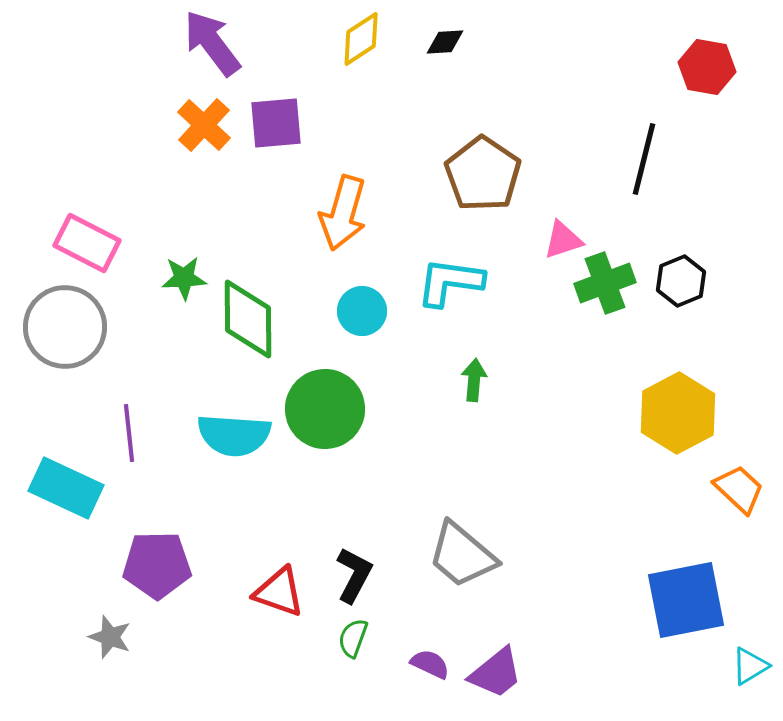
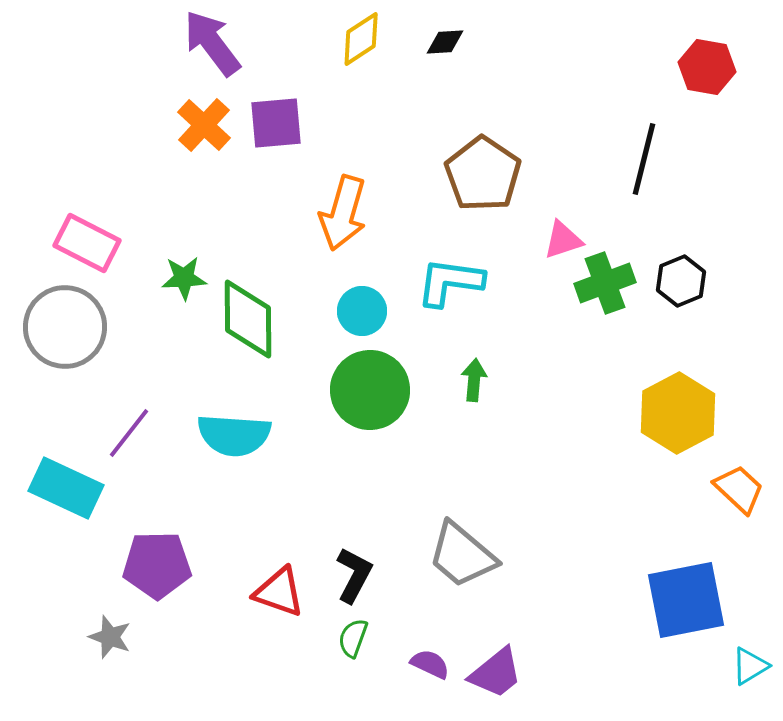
green circle: moved 45 px right, 19 px up
purple line: rotated 44 degrees clockwise
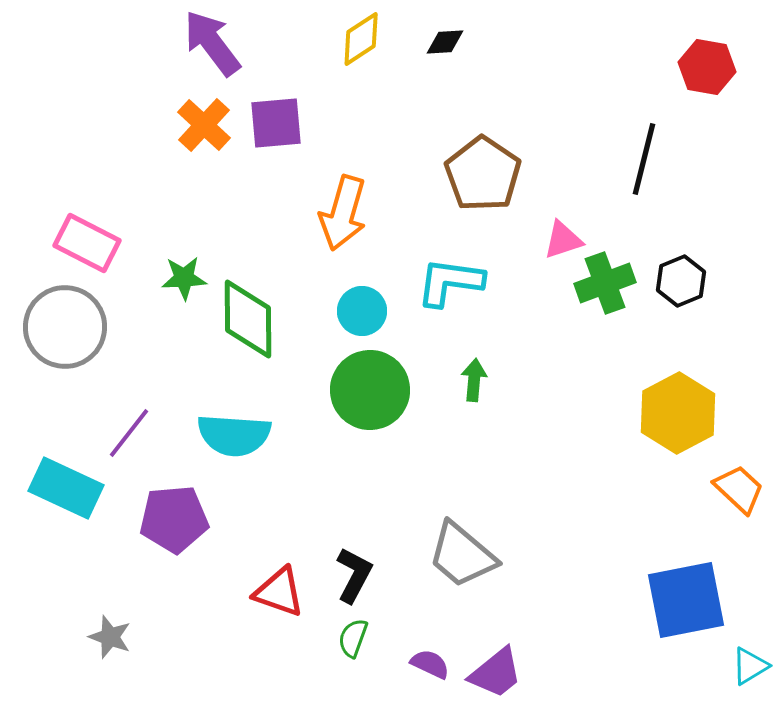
purple pentagon: moved 17 px right, 46 px up; rotated 4 degrees counterclockwise
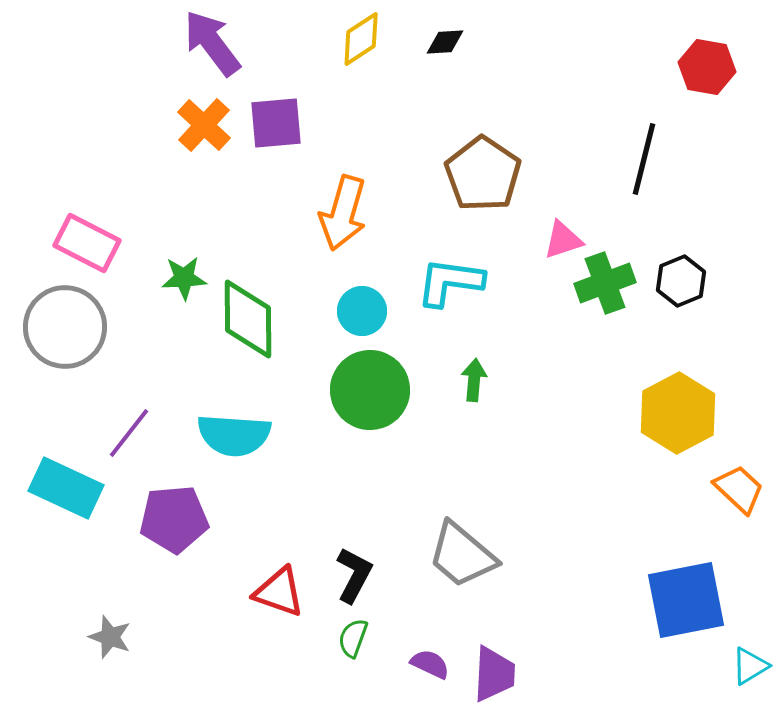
purple trapezoid: moved 2 px left, 1 px down; rotated 48 degrees counterclockwise
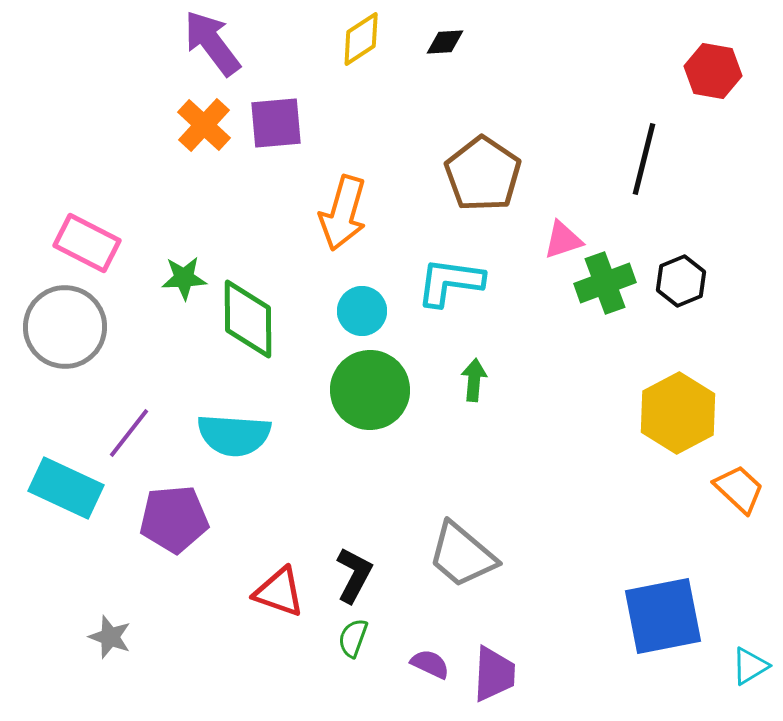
red hexagon: moved 6 px right, 4 px down
blue square: moved 23 px left, 16 px down
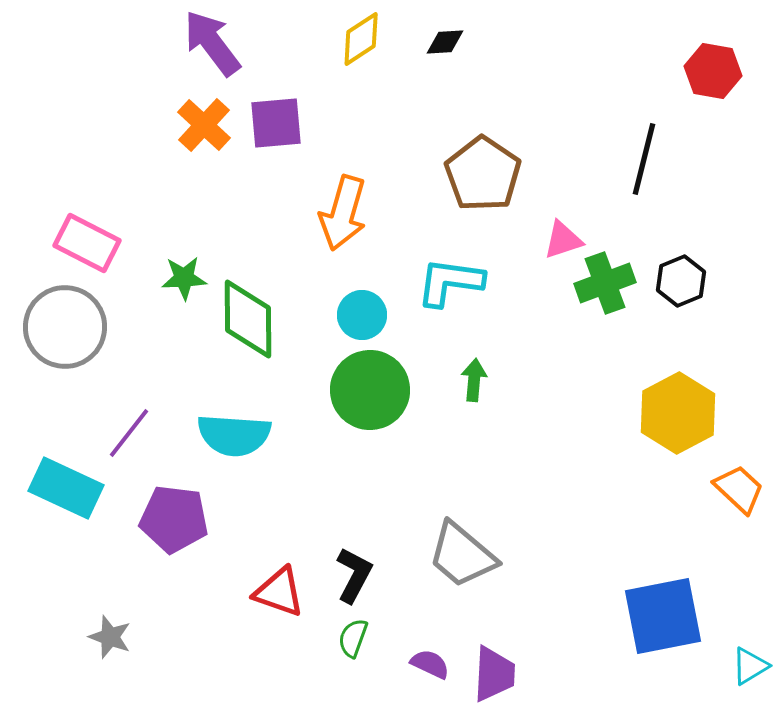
cyan circle: moved 4 px down
purple pentagon: rotated 12 degrees clockwise
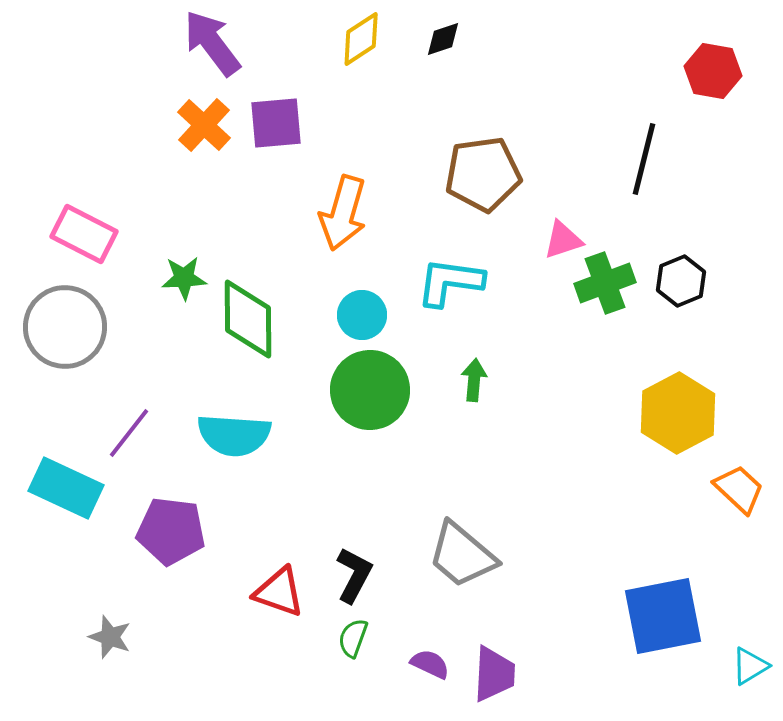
black diamond: moved 2 px left, 3 px up; rotated 15 degrees counterclockwise
brown pentagon: rotated 30 degrees clockwise
pink rectangle: moved 3 px left, 9 px up
purple pentagon: moved 3 px left, 12 px down
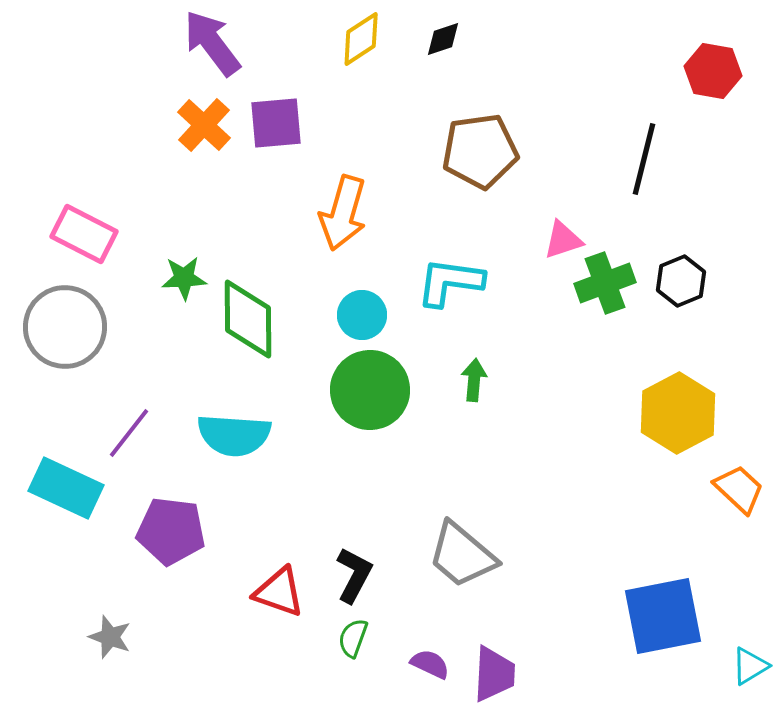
brown pentagon: moved 3 px left, 23 px up
